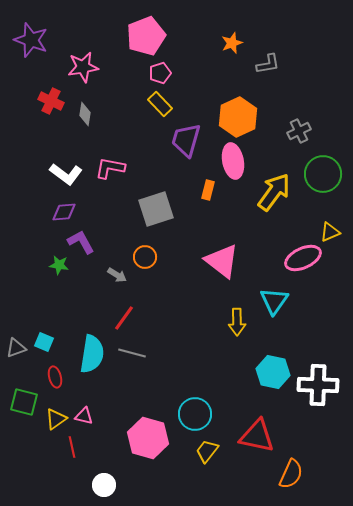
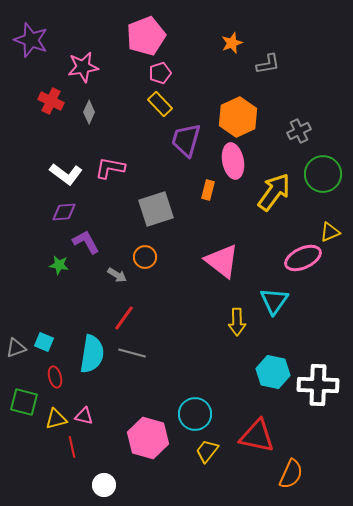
gray diamond at (85, 114): moved 4 px right, 2 px up; rotated 15 degrees clockwise
purple L-shape at (81, 242): moved 5 px right
yellow triangle at (56, 419): rotated 20 degrees clockwise
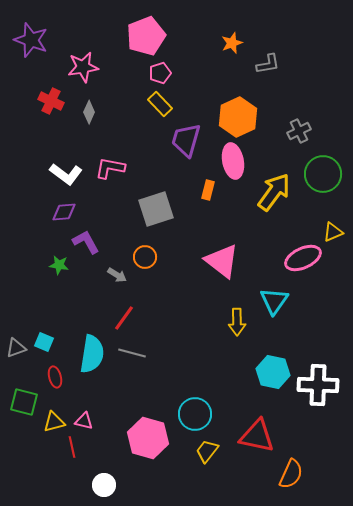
yellow triangle at (330, 232): moved 3 px right
pink triangle at (84, 416): moved 5 px down
yellow triangle at (56, 419): moved 2 px left, 3 px down
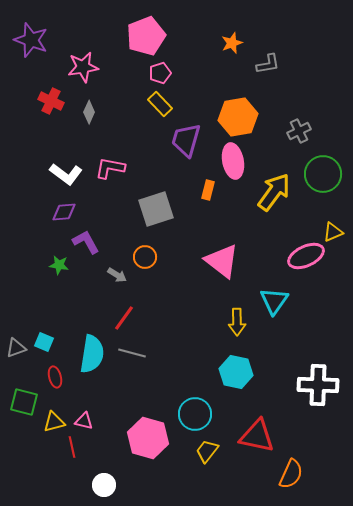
orange hexagon at (238, 117): rotated 15 degrees clockwise
pink ellipse at (303, 258): moved 3 px right, 2 px up
cyan hexagon at (273, 372): moved 37 px left
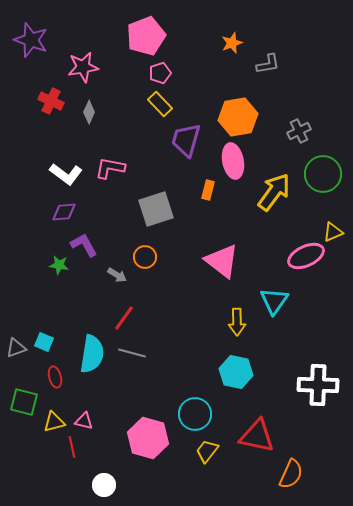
purple L-shape at (86, 242): moved 2 px left, 3 px down
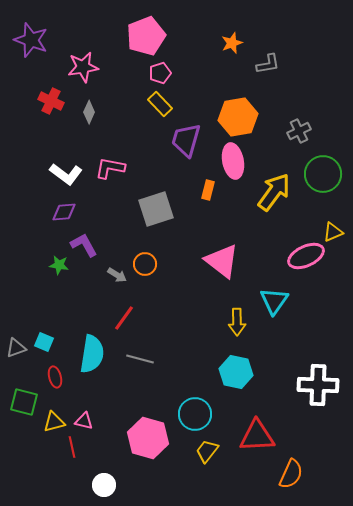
orange circle at (145, 257): moved 7 px down
gray line at (132, 353): moved 8 px right, 6 px down
red triangle at (257, 436): rotated 15 degrees counterclockwise
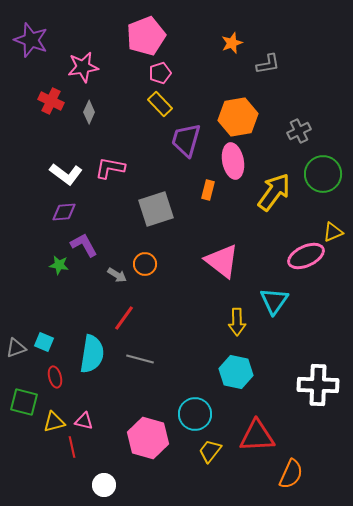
yellow trapezoid at (207, 451): moved 3 px right
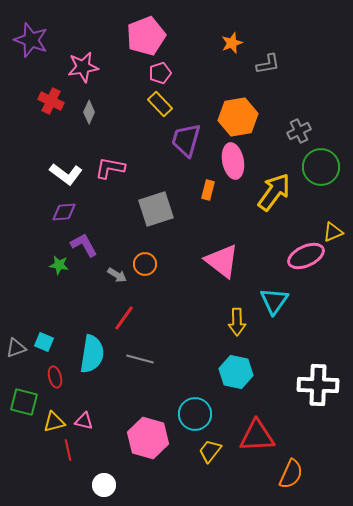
green circle at (323, 174): moved 2 px left, 7 px up
red line at (72, 447): moved 4 px left, 3 px down
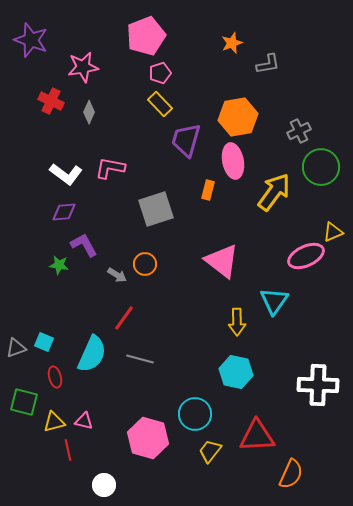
cyan semicircle at (92, 354): rotated 15 degrees clockwise
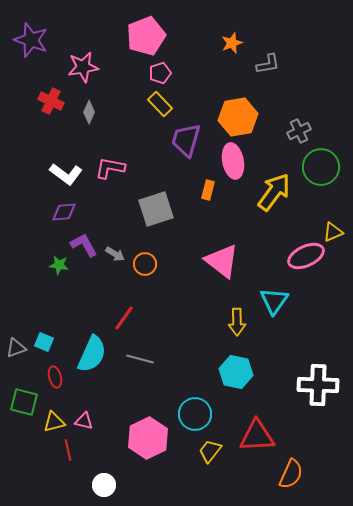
gray arrow at (117, 275): moved 2 px left, 21 px up
pink hexagon at (148, 438): rotated 18 degrees clockwise
